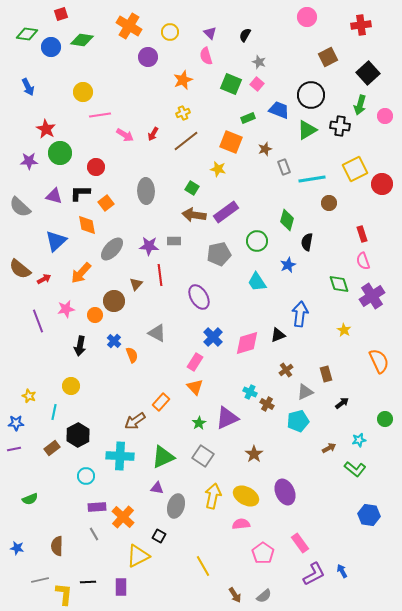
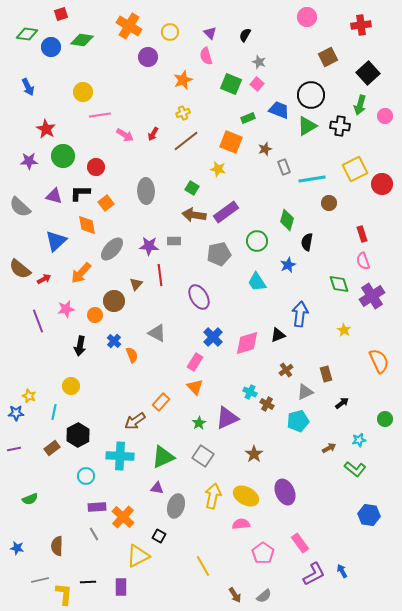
green triangle at (307, 130): moved 4 px up
green circle at (60, 153): moved 3 px right, 3 px down
blue star at (16, 423): moved 10 px up
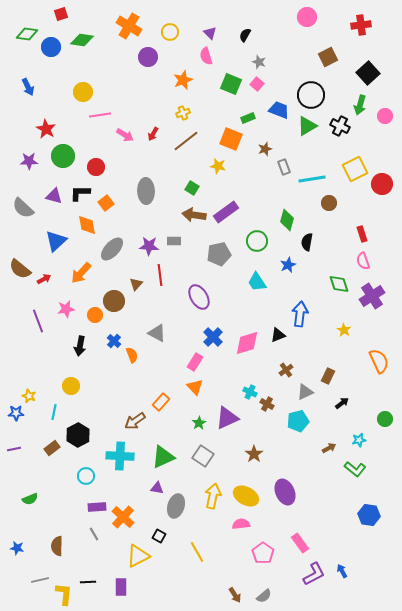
black cross at (340, 126): rotated 18 degrees clockwise
orange square at (231, 142): moved 3 px up
yellow star at (218, 169): moved 3 px up
gray semicircle at (20, 207): moved 3 px right, 1 px down
brown rectangle at (326, 374): moved 2 px right, 2 px down; rotated 42 degrees clockwise
yellow line at (203, 566): moved 6 px left, 14 px up
